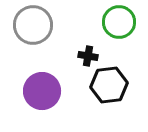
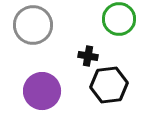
green circle: moved 3 px up
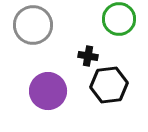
purple circle: moved 6 px right
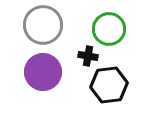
green circle: moved 10 px left, 10 px down
gray circle: moved 10 px right
purple circle: moved 5 px left, 19 px up
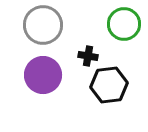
green circle: moved 15 px right, 5 px up
purple circle: moved 3 px down
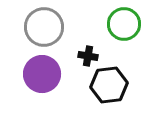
gray circle: moved 1 px right, 2 px down
purple circle: moved 1 px left, 1 px up
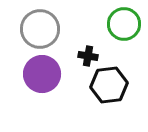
gray circle: moved 4 px left, 2 px down
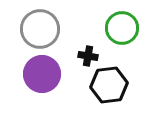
green circle: moved 2 px left, 4 px down
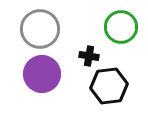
green circle: moved 1 px left, 1 px up
black cross: moved 1 px right
black hexagon: moved 1 px down
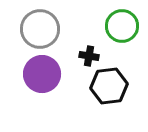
green circle: moved 1 px right, 1 px up
